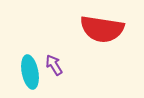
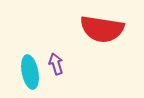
purple arrow: moved 2 px right, 1 px up; rotated 15 degrees clockwise
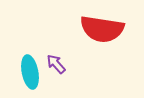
purple arrow: rotated 25 degrees counterclockwise
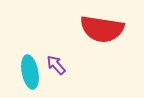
purple arrow: moved 1 px down
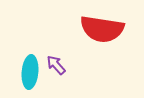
cyan ellipse: rotated 16 degrees clockwise
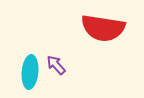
red semicircle: moved 1 px right, 1 px up
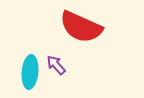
red semicircle: moved 22 px left, 1 px up; rotated 15 degrees clockwise
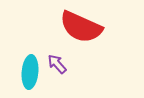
purple arrow: moved 1 px right, 1 px up
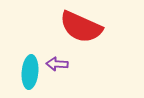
purple arrow: rotated 45 degrees counterclockwise
